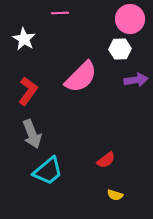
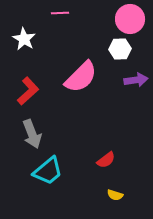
red L-shape: rotated 12 degrees clockwise
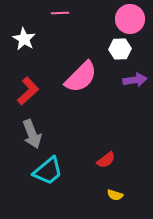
purple arrow: moved 1 px left
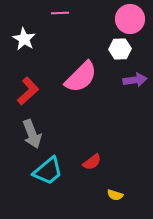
red semicircle: moved 14 px left, 2 px down
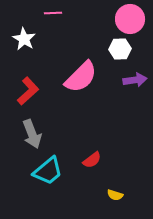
pink line: moved 7 px left
red semicircle: moved 2 px up
